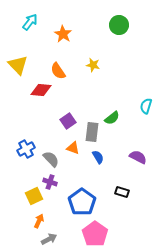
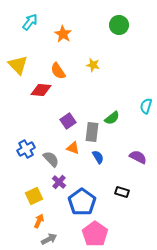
purple cross: moved 9 px right; rotated 24 degrees clockwise
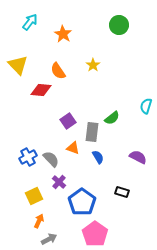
yellow star: rotated 24 degrees clockwise
blue cross: moved 2 px right, 8 px down
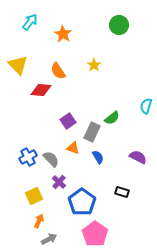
yellow star: moved 1 px right
gray rectangle: rotated 18 degrees clockwise
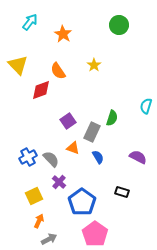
red diamond: rotated 25 degrees counterclockwise
green semicircle: rotated 35 degrees counterclockwise
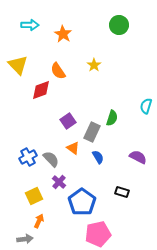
cyan arrow: moved 3 px down; rotated 54 degrees clockwise
orange triangle: rotated 16 degrees clockwise
pink pentagon: moved 3 px right; rotated 25 degrees clockwise
gray arrow: moved 24 px left; rotated 21 degrees clockwise
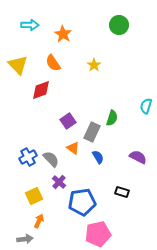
orange semicircle: moved 5 px left, 8 px up
blue pentagon: rotated 28 degrees clockwise
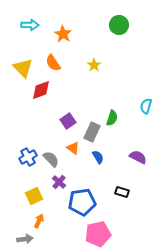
yellow triangle: moved 5 px right, 3 px down
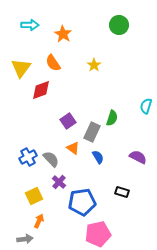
yellow triangle: moved 2 px left; rotated 20 degrees clockwise
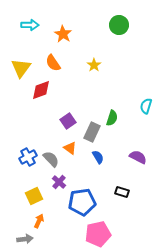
orange triangle: moved 3 px left
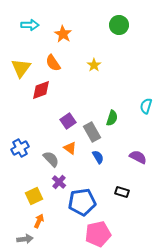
gray rectangle: rotated 54 degrees counterclockwise
blue cross: moved 8 px left, 9 px up
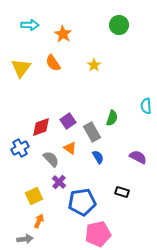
red diamond: moved 37 px down
cyan semicircle: rotated 21 degrees counterclockwise
